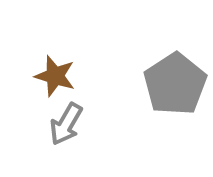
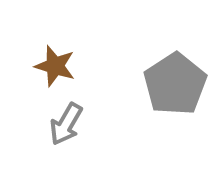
brown star: moved 10 px up
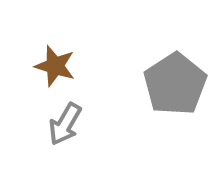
gray arrow: moved 1 px left
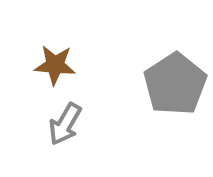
brown star: moved 1 px up; rotated 12 degrees counterclockwise
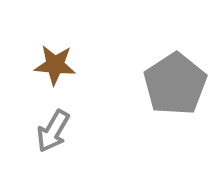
gray arrow: moved 12 px left, 7 px down
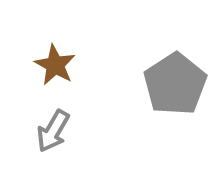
brown star: rotated 24 degrees clockwise
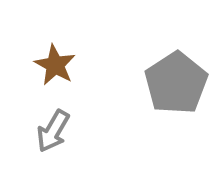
gray pentagon: moved 1 px right, 1 px up
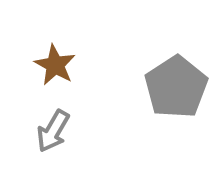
gray pentagon: moved 4 px down
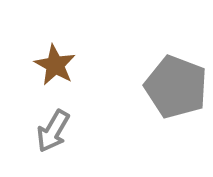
gray pentagon: rotated 18 degrees counterclockwise
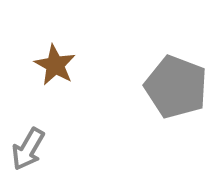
gray arrow: moved 25 px left, 18 px down
